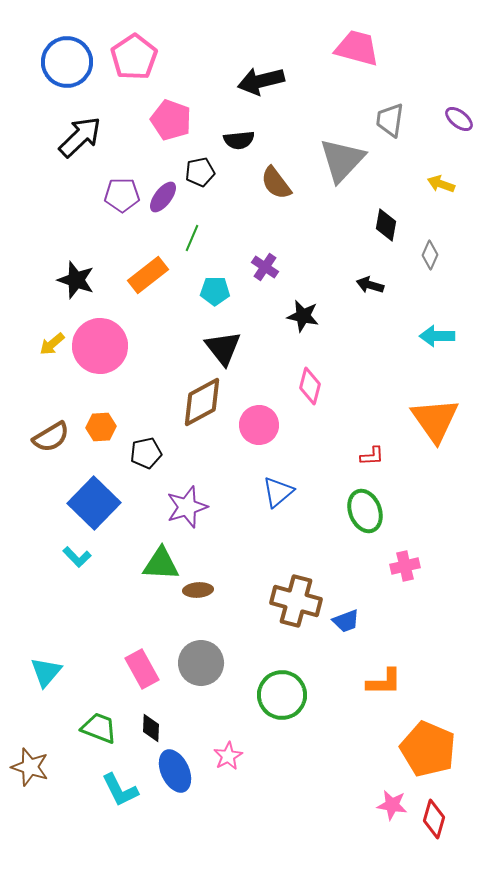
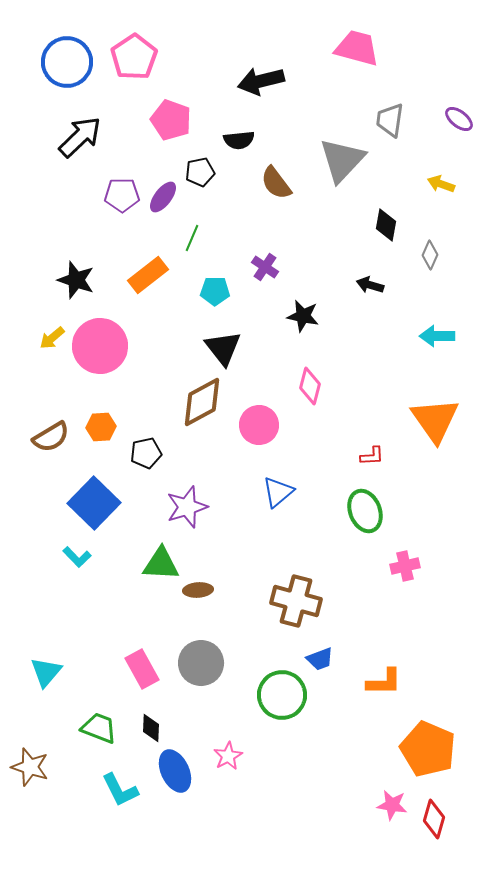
yellow arrow at (52, 344): moved 6 px up
blue trapezoid at (346, 621): moved 26 px left, 38 px down
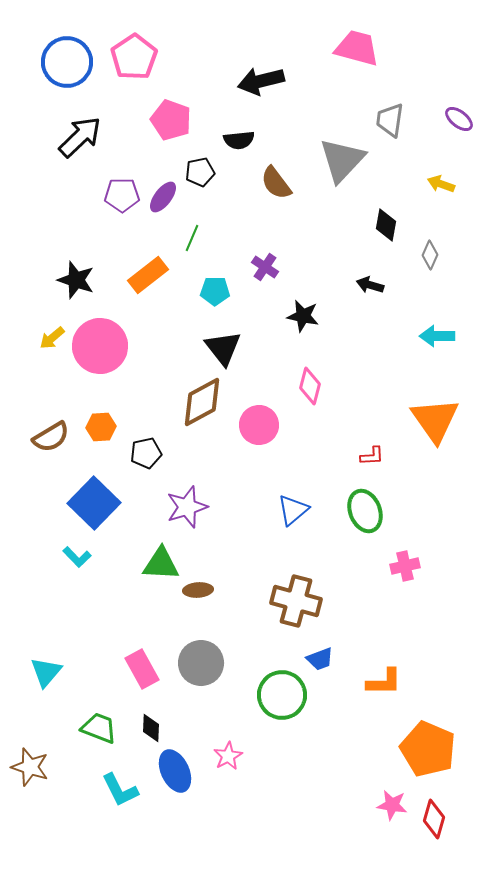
blue triangle at (278, 492): moved 15 px right, 18 px down
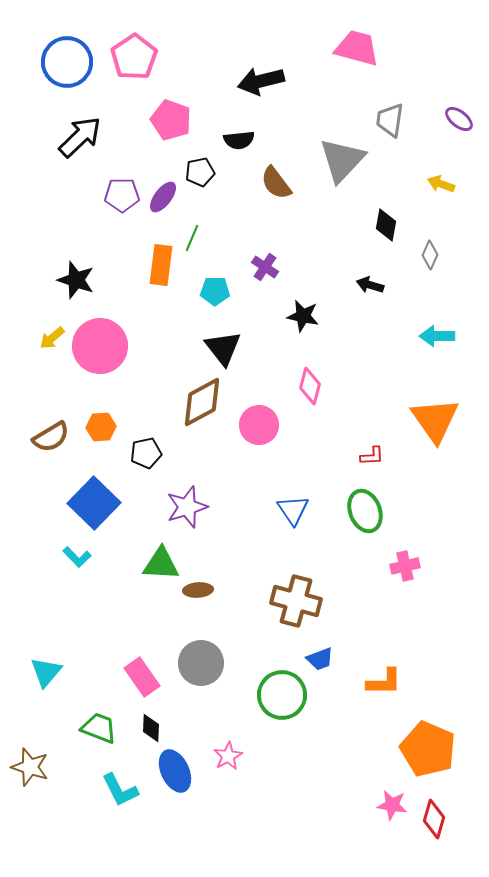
orange rectangle at (148, 275): moved 13 px right, 10 px up; rotated 45 degrees counterclockwise
blue triangle at (293, 510): rotated 24 degrees counterclockwise
pink rectangle at (142, 669): moved 8 px down; rotated 6 degrees counterclockwise
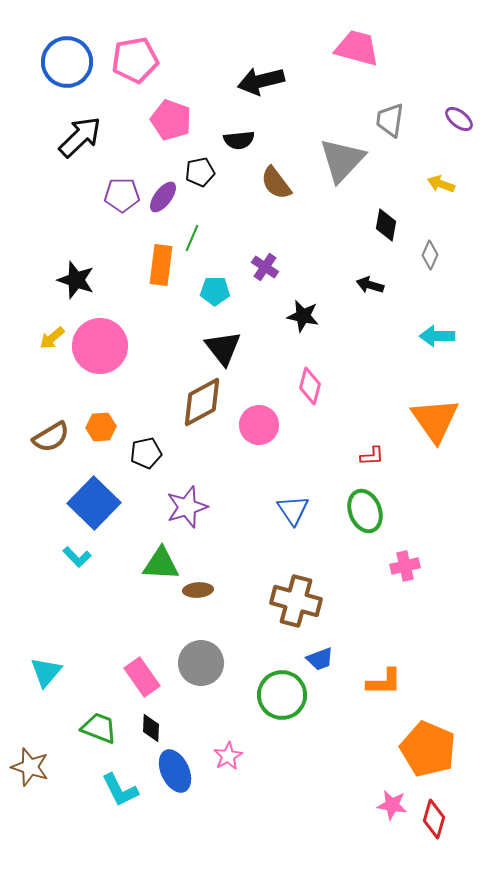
pink pentagon at (134, 57): moved 1 px right, 3 px down; rotated 24 degrees clockwise
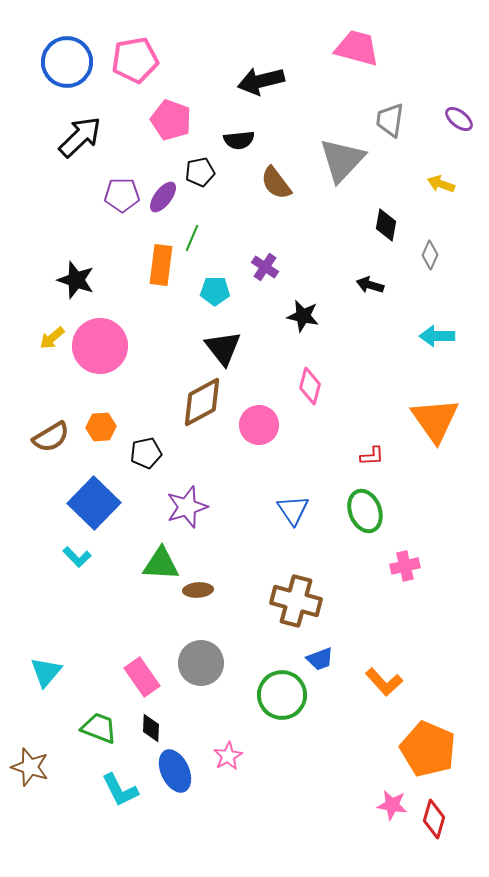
orange L-shape at (384, 682): rotated 48 degrees clockwise
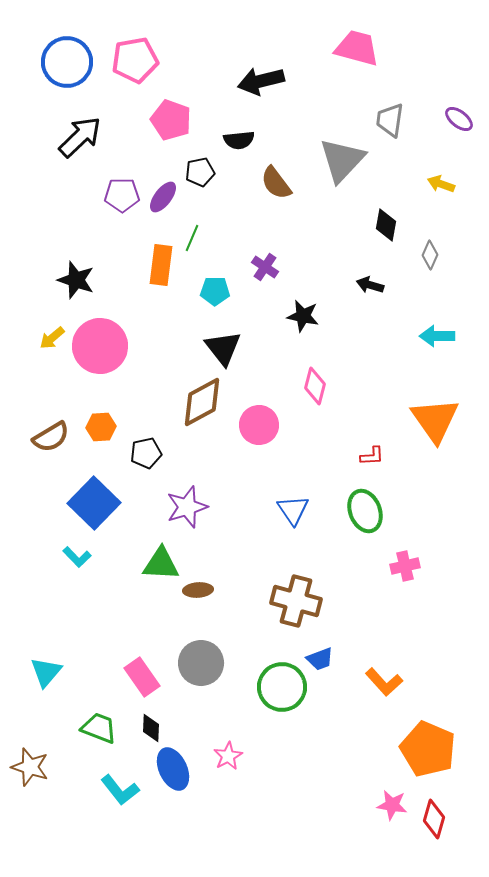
pink diamond at (310, 386): moved 5 px right
green circle at (282, 695): moved 8 px up
blue ellipse at (175, 771): moved 2 px left, 2 px up
cyan L-shape at (120, 790): rotated 12 degrees counterclockwise
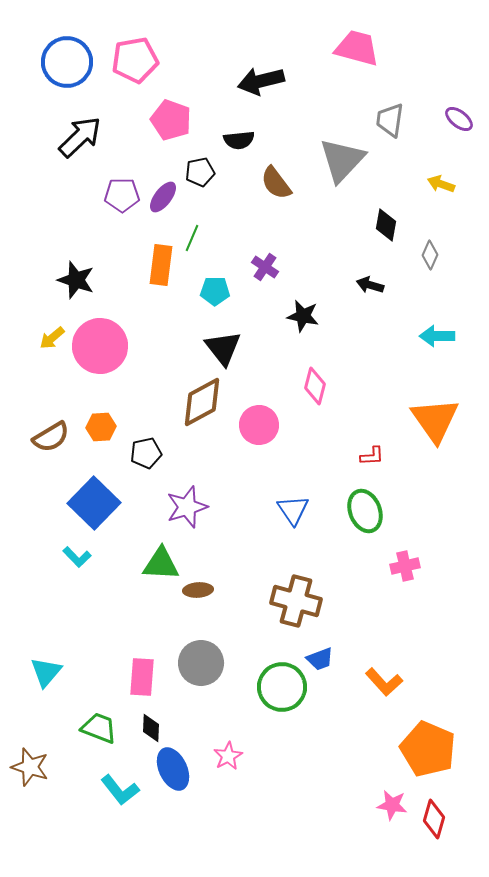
pink rectangle at (142, 677): rotated 39 degrees clockwise
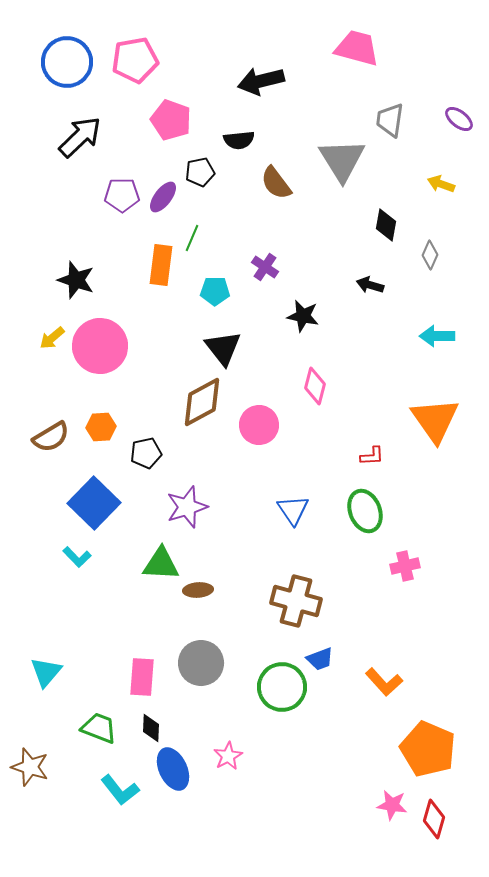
gray triangle at (342, 160): rotated 15 degrees counterclockwise
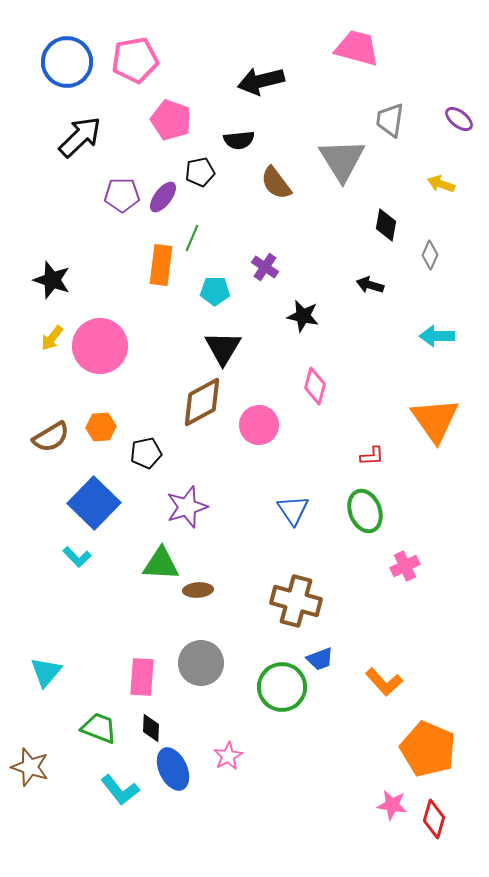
black star at (76, 280): moved 24 px left
yellow arrow at (52, 338): rotated 12 degrees counterclockwise
black triangle at (223, 348): rotated 9 degrees clockwise
pink cross at (405, 566): rotated 12 degrees counterclockwise
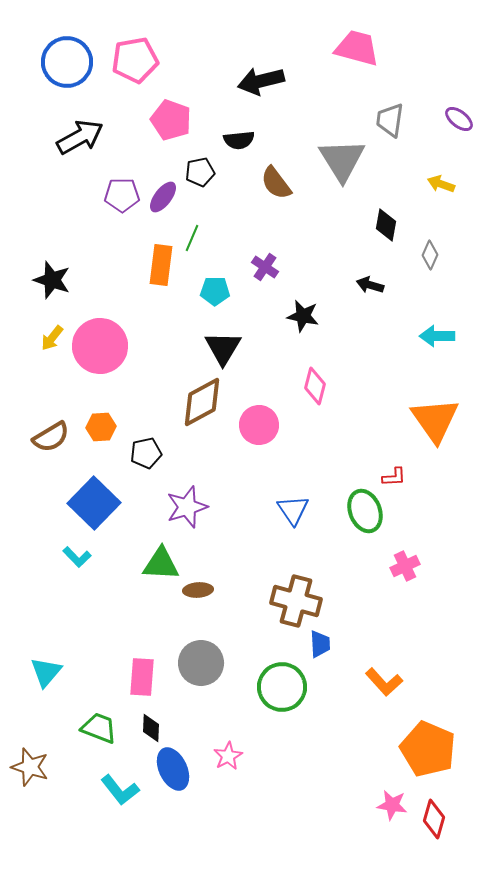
black arrow at (80, 137): rotated 15 degrees clockwise
red L-shape at (372, 456): moved 22 px right, 21 px down
blue trapezoid at (320, 659): moved 15 px up; rotated 72 degrees counterclockwise
